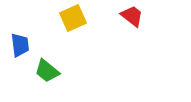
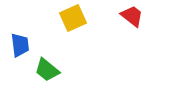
green trapezoid: moved 1 px up
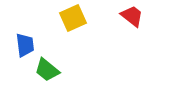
blue trapezoid: moved 5 px right
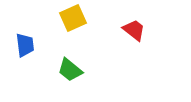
red trapezoid: moved 2 px right, 14 px down
green trapezoid: moved 23 px right
